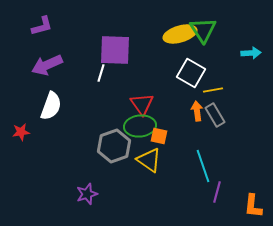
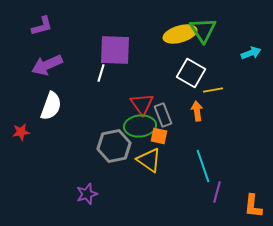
cyan arrow: rotated 18 degrees counterclockwise
gray rectangle: moved 52 px left; rotated 10 degrees clockwise
gray hexagon: rotated 8 degrees clockwise
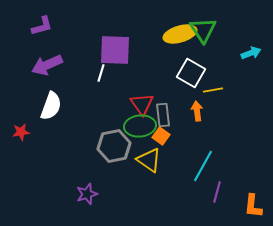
gray rectangle: rotated 15 degrees clockwise
orange square: moved 2 px right; rotated 24 degrees clockwise
cyan line: rotated 48 degrees clockwise
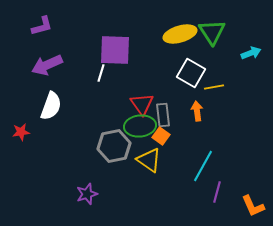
green triangle: moved 9 px right, 2 px down
yellow line: moved 1 px right, 3 px up
orange L-shape: rotated 30 degrees counterclockwise
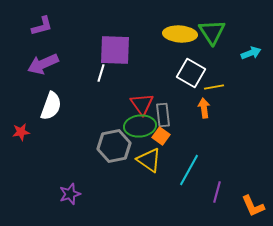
yellow ellipse: rotated 20 degrees clockwise
purple arrow: moved 4 px left, 1 px up
orange arrow: moved 7 px right, 3 px up
cyan line: moved 14 px left, 4 px down
purple star: moved 17 px left
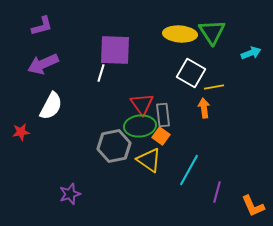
white semicircle: rotated 8 degrees clockwise
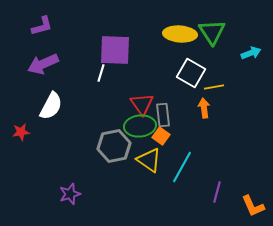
cyan line: moved 7 px left, 3 px up
